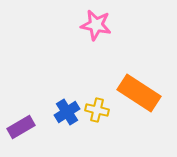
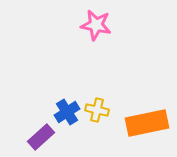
orange rectangle: moved 8 px right, 30 px down; rotated 45 degrees counterclockwise
purple rectangle: moved 20 px right, 10 px down; rotated 12 degrees counterclockwise
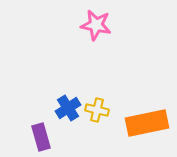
blue cross: moved 1 px right, 4 px up
purple rectangle: rotated 64 degrees counterclockwise
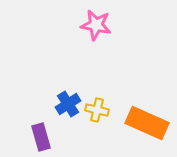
blue cross: moved 4 px up
orange rectangle: rotated 36 degrees clockwise
